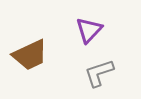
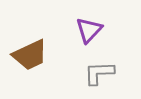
gray L-shape: rotated 16 degrees clockwise
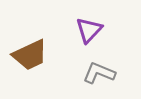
gray L-shape: rotated 24 degrees clockwise
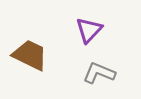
brown trapezoid: rotated 129 degrees counterclockwise
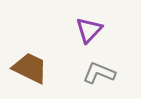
brown trapezoid: moved 13 px down
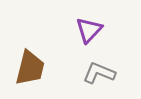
brown trapezoid: rotated 78 degrees clockwise
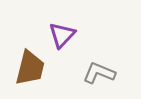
purple triangle: moved 27 px left, 5 px down
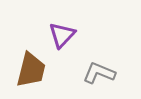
brown trapezoid: moved 1 px right, 2 px down
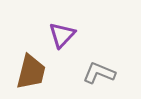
brown trapezoid: moved 2 px down
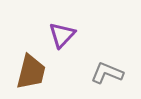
gray L-shape: moved 8 px right
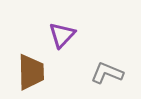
brown trapezoid: rotated 15 degrees counterclockwise
